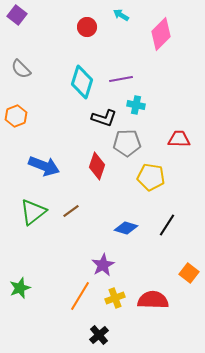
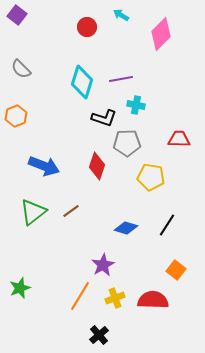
orange square: moved 13 px left, 3 px up
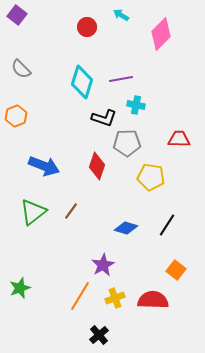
brown line: rotated 18 degrees counterclockwise
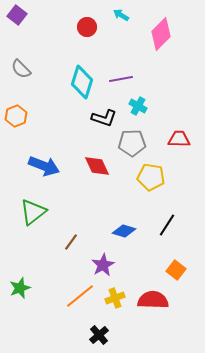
cyan cross: moved 2 px right, 1 px down; rotated 18 degrees clockwise
gray pentagon: moved 5 px right
red diamond: rotated 44 degrees counterclockwise
brown line: moved 31 px down
blue diamond: moved 2 px left, 3 px down
orange line: rotated 20 degrees clockwise
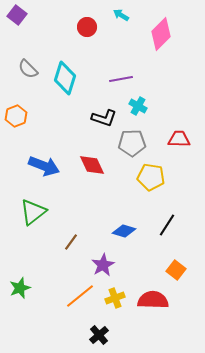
gray semicircle: moved 7 px right
cyan diamond: moved 17 px left, 4 px up
red diamond: moved 5 px left, 1 px up
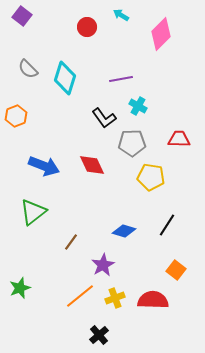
purple square: moved 5 px right, 1 px down
black L-shape: rotated 35 degrees clockwise
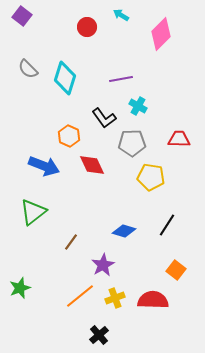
orange hexagon: moved 53 px right, 20 px down; rotated 15 degrees counterclockwise
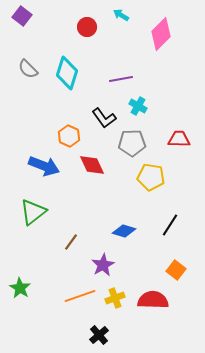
cyan diamond: moved 2 px right, 5 px up
black line: moved 3 px right
green star: rotated 20 degrees counterclockwise
orange line: rotated 20 degrees clockwise
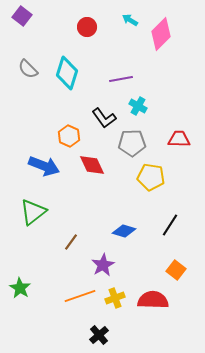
cyan arrow: moved 9 px right, 5 px down
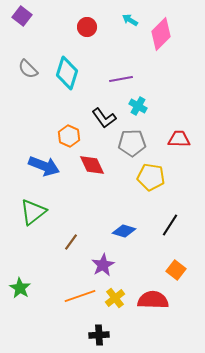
yellow cross: rotated 18 degrees counterclockwise
black cross: rotated 36 degrees clockwise
